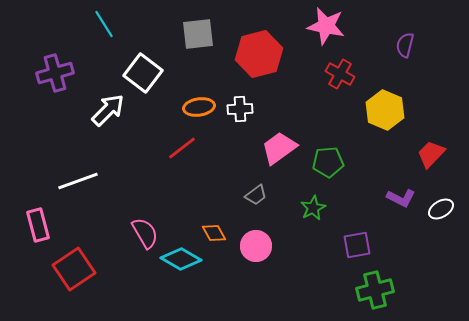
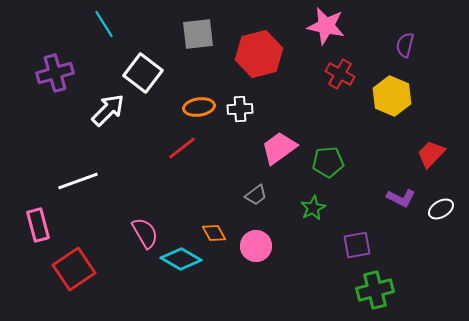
yellow hexagon: moved 7 px right, 14 px up
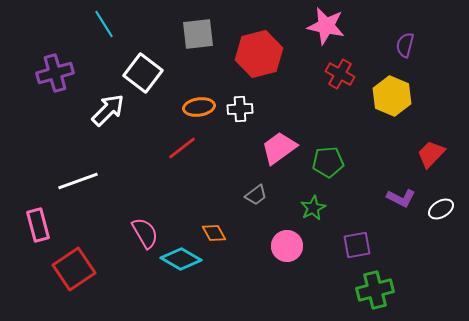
pink circle: moved 31 px right
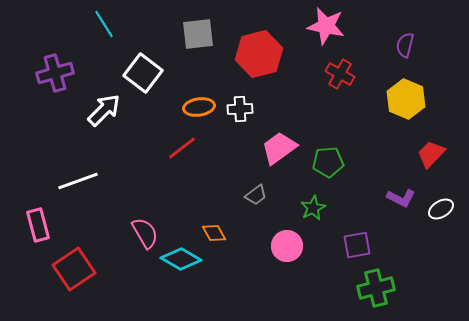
yellow hexagon: moved 14 px right, 3 px down
white arrow: moved 4 px left
green cross: moved 1 px right, 2 px up
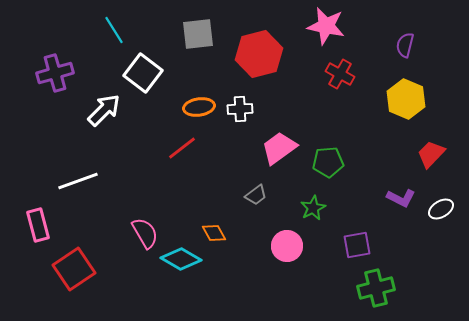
cyan line: moved 10 px right, 6 px down
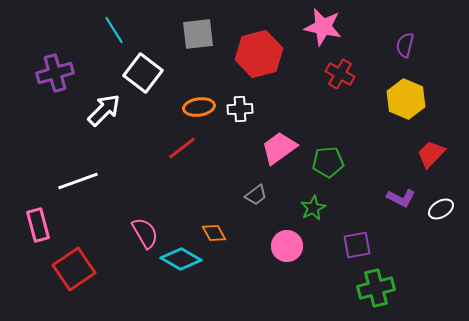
pink star: moved 3 px left, 1 px down
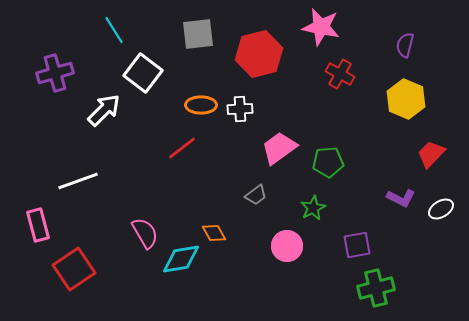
pink star: moved 2 px left
orange ellipse: moved 2 px right, 2 px up; rotated 8 degrees clockwise
cyan diamond: rotated 39 degrees counterclockwise
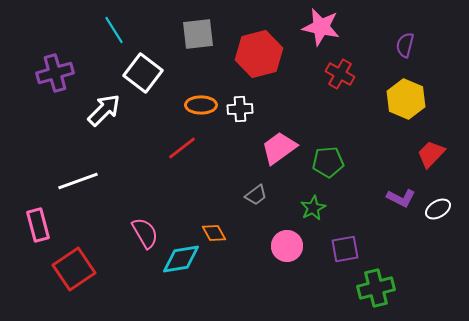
white ellipse: moved 3 px left
purple square: moved 12 px left, 4 px down
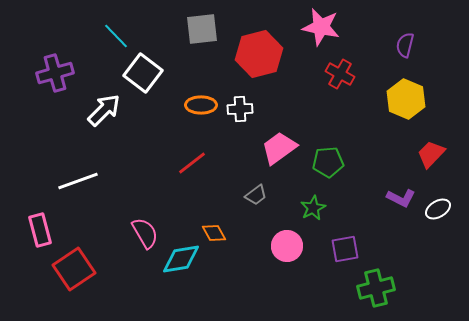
cyan line: moved 2 px right, 6 px down; rotated 12 degrees counterclockwise
gray square: moved 4 px right, 5 px up
red line: moved 10 px right, 15 px down
pink rectangle: moved 2 px right, 5 px down
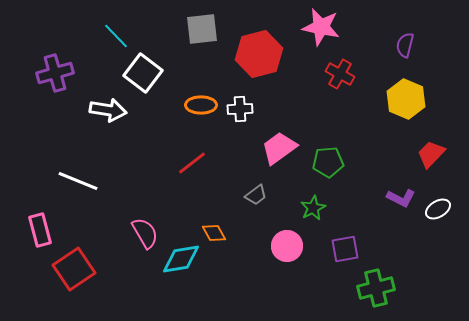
white arrow: moved 4 px right; rotated 54 degrees clockwise
white line: rotated 42 degrees clockwise
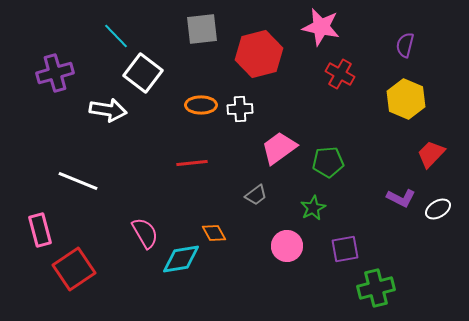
red line: rotated 32 degrees clockwise
